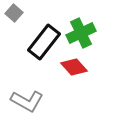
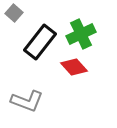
green cross: moved 1 px down
black rectangle: moved 4 px left
gray L-shape: rotated 8 degrees counterclockwise
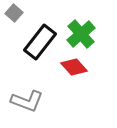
green cross: rotated 16 degrees counterclockwise
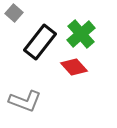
gray L-shape: moved 2 px left
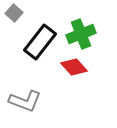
green cross: rotated 20 degrees clockwise
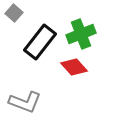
gray L-shape: moved 1 px down
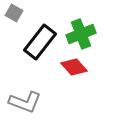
gray square: rotated 12 degrees counterclockwise
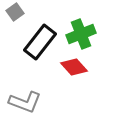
gray square: moved 1 px right, 1 px up; rotated 24 degrees clockwise
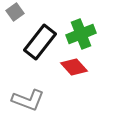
gray L-shape: moved 3 px right, 2 px up
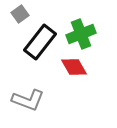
gray square: moved 5 px right, 2 px down
red diamond: rotated 12 degrees clockwise
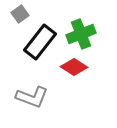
red diamond: rotated 28 degrees counterclockwise
gray L-shape: moved 4 px right, 3 px up
